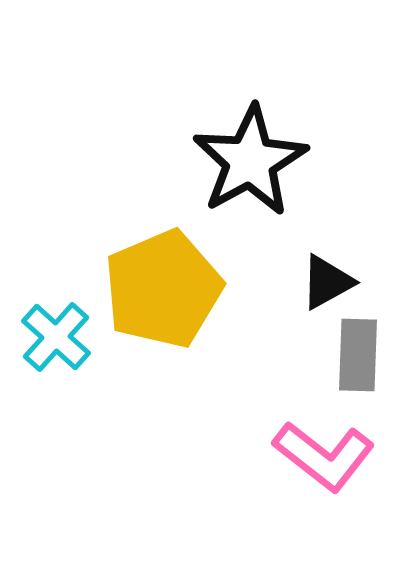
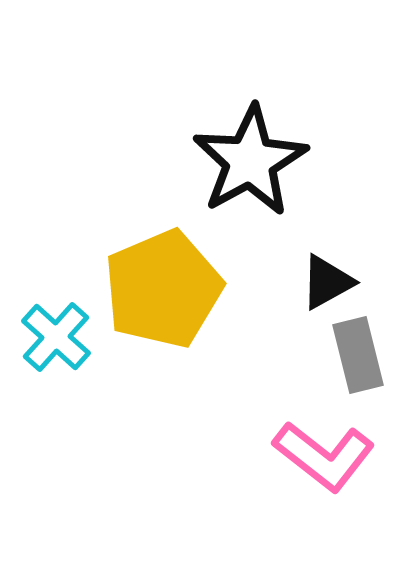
gray rectangle: rotated 16 degrees counterclockwise
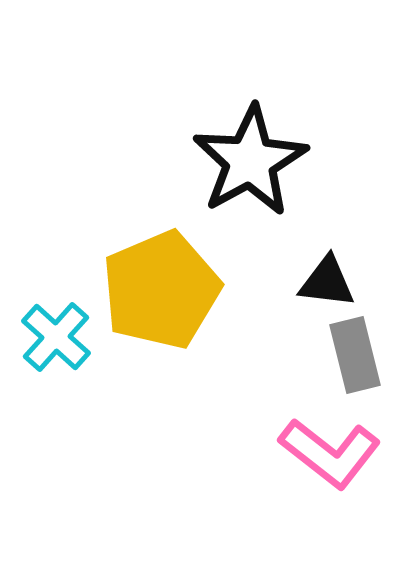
black triangle: rotated 36 degrees clockwise
yellow pentagon: moved 2 px left, 1 px down
gray rectangle: moved 3 px left
pink L-shape: moved 6 px right, 3 px up
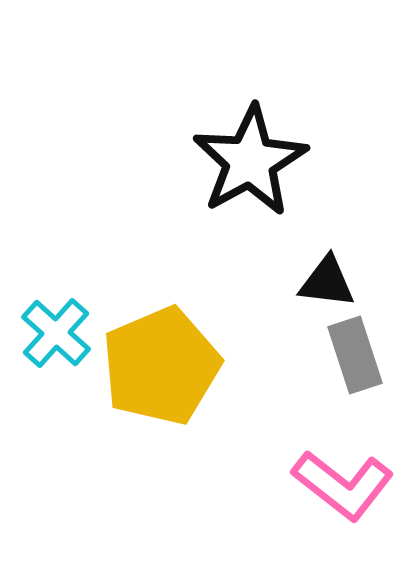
yellow pentagon: moved 76 px down
cyan cross: moved 4 px up
gray rectangle: rotated 4 degrees counterclockwise
pink L-shape: moved 13 px right, 32 px down
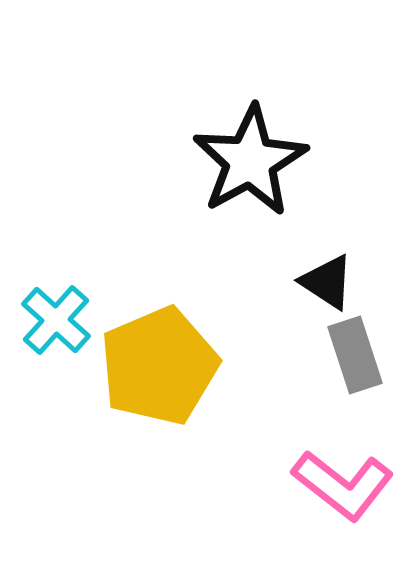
black triangle: rotated 26 degrees clockwise
cyan cross: moved 13 px up
yellow pentagon: moved 2 px left
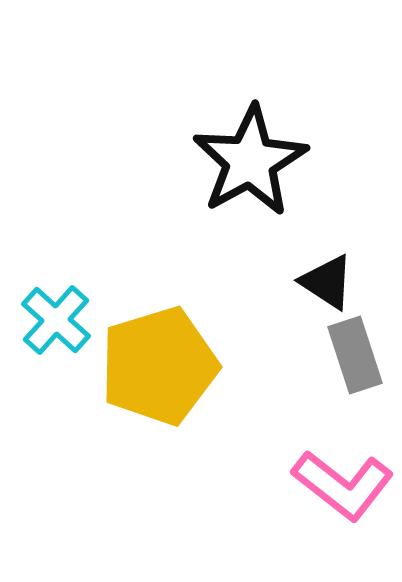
yellow pentagon: rotated 6 degrees clockwise
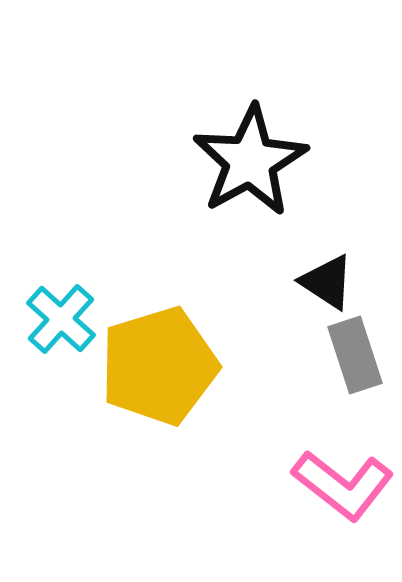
cyan cross: moved 5 px right, 1 px up
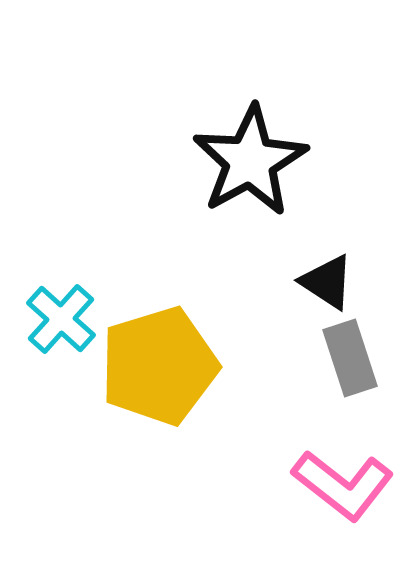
gray rectangle: moved 5 px left, 3 px down
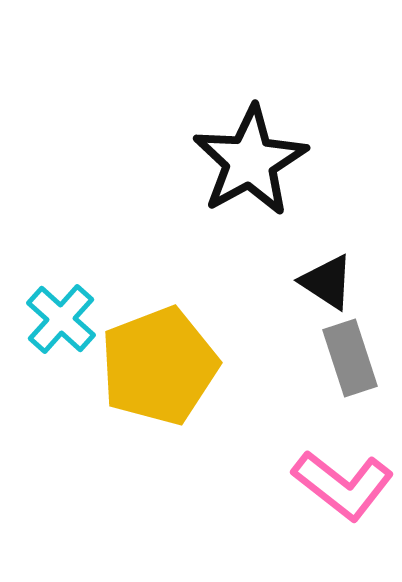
yellow pentagon: rotated 4 degrees counterclockwise
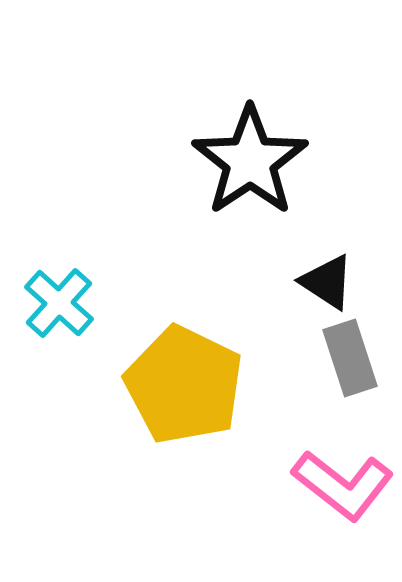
black star: rotated 5 degrees counterclockwise
cyan cross: moved 2 px left, 16 px up
yellow pentagon: moved 25 px right, 19 px down; rotated 25 degrees counterclockwise
